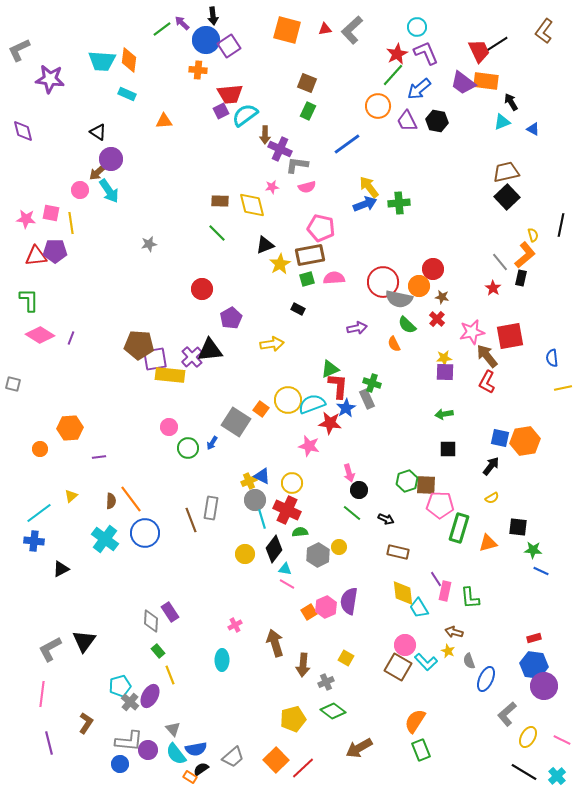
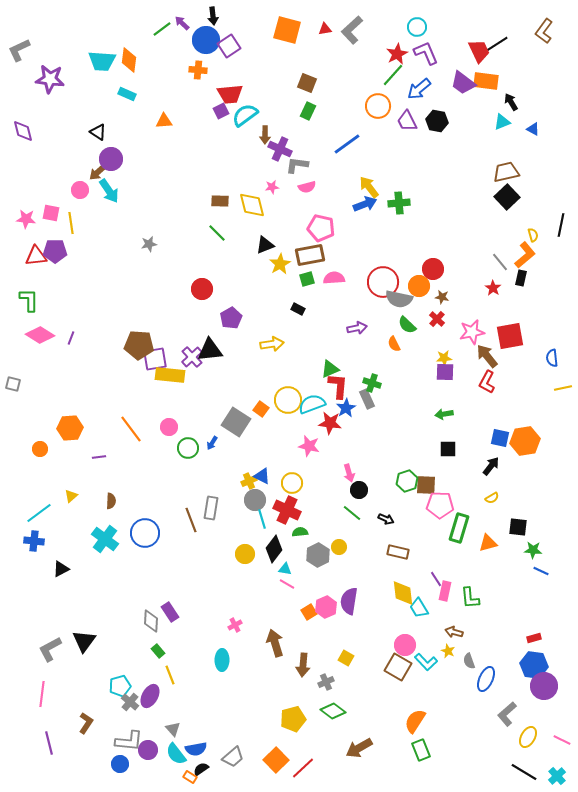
orange line at (131, 499): moved 70 px up
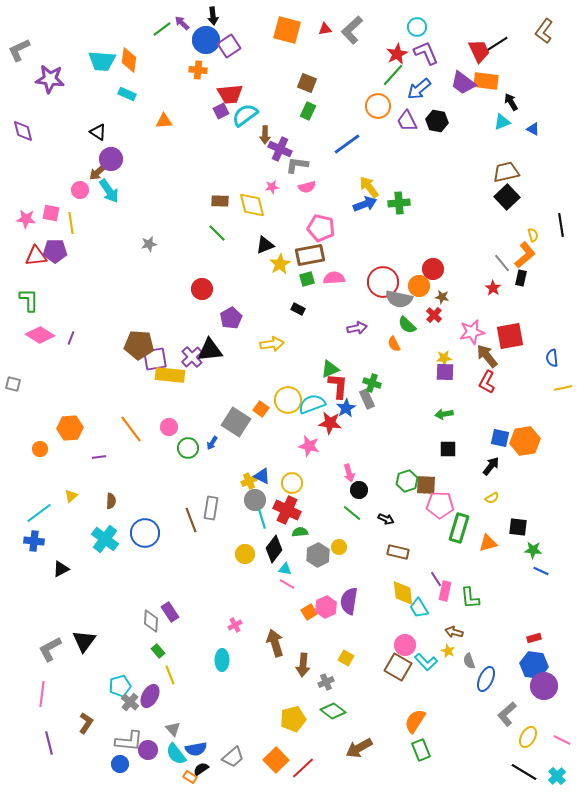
black line at (561, 225): rotated 20 degrees counterclockwise
gray line at (500, 262): moved 2 px right, 1 px down
red cross at (437, 319): moved 3 px left, 4 px up
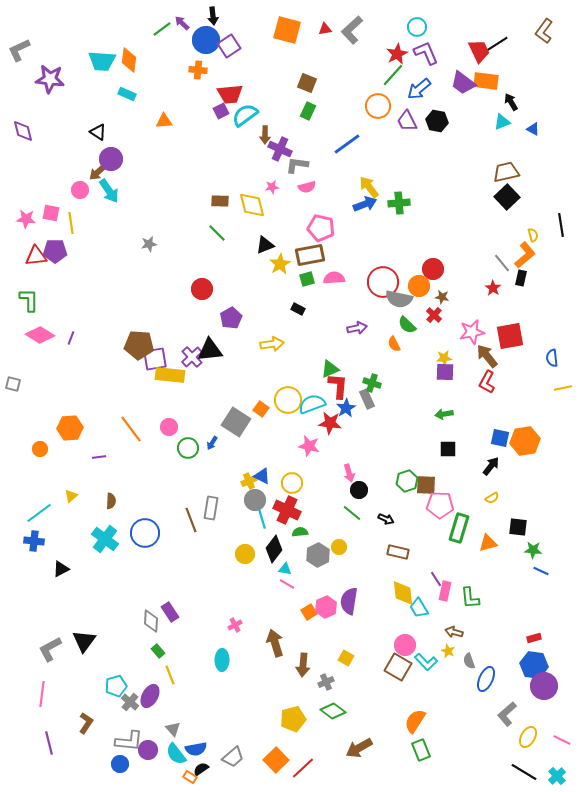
cyan pentagon at (120, 686): moved 4 px left
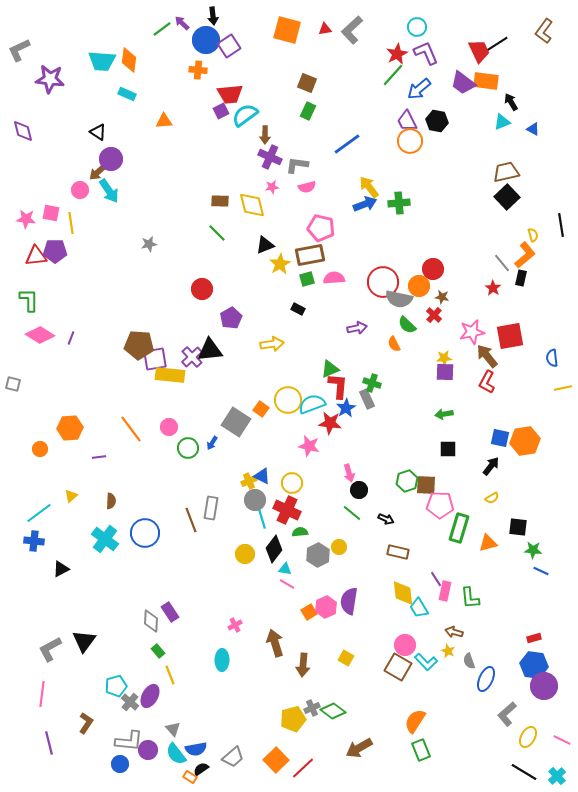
orange circle at (378, 106): moved 32 px right, 35 px down
purple cross at (280, 149): moved 10 px left, 8 px down
gray cross at (326, 682): moved 14 px left, 26 px down
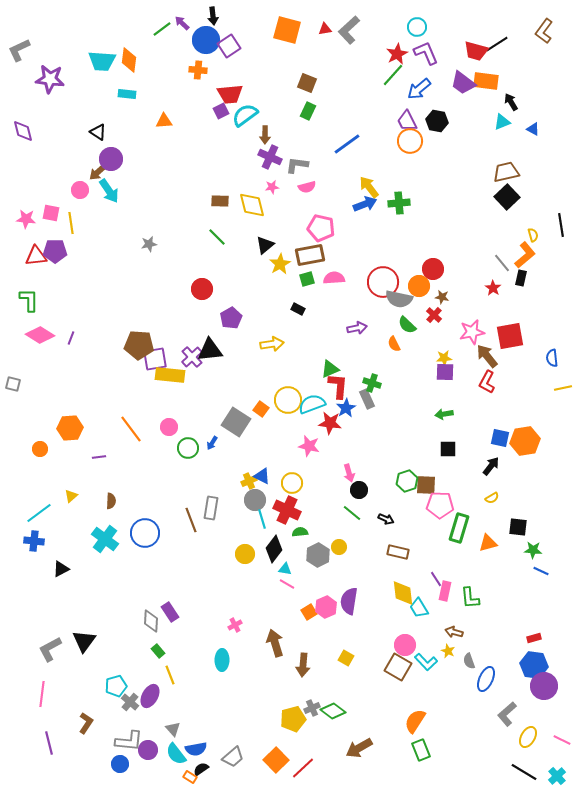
gray L-shape at (352, 30): moved 3 px left
red trapezoid at (479, 51): moved 3 px left; rotated 130 degrees clockwise
cyan rectangle at (127, 94): rotated 18 degrees counterclockwise
green line at (217, 233): moved 4 px down
black triangle at (265, 245): rotated 18 degrees counterclockwise
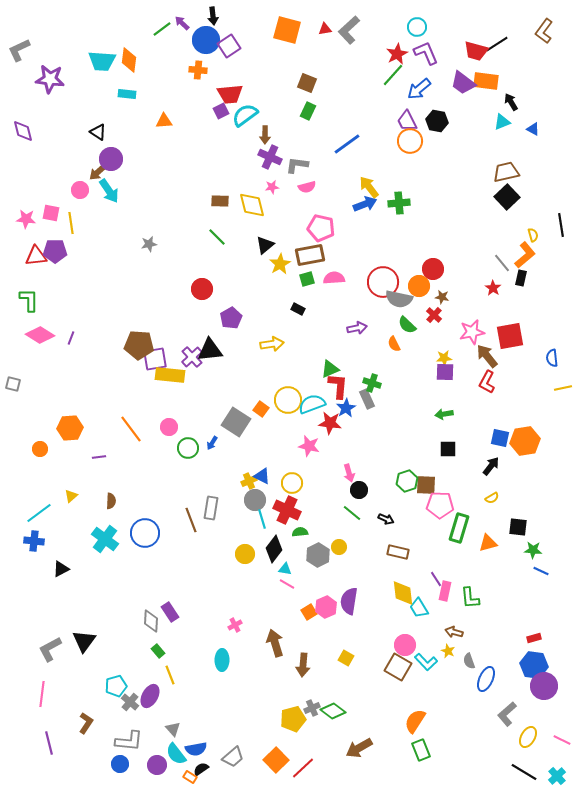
purple circle at (148, 750): moved 9 px right, 15 px down
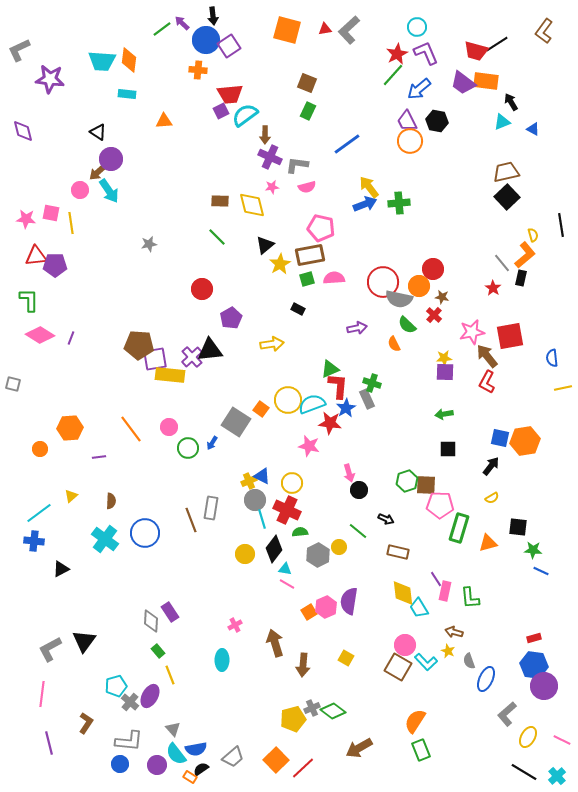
purple pentagon at (55, 251): moved 14 px down
green line at (352, 513): moved 6 px right, 18 px down
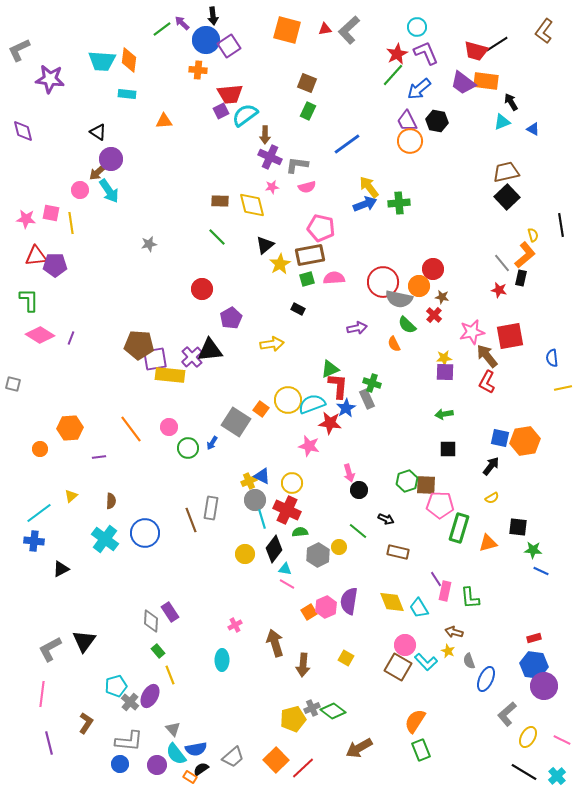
red star at (493, 288): moved 6 px right, 2 px down; rotated 21 degrees counterclockwise
yellow diamond at (403, 593): moved 11 px left, 9 px down; rotated 16 degrees counterclockwise
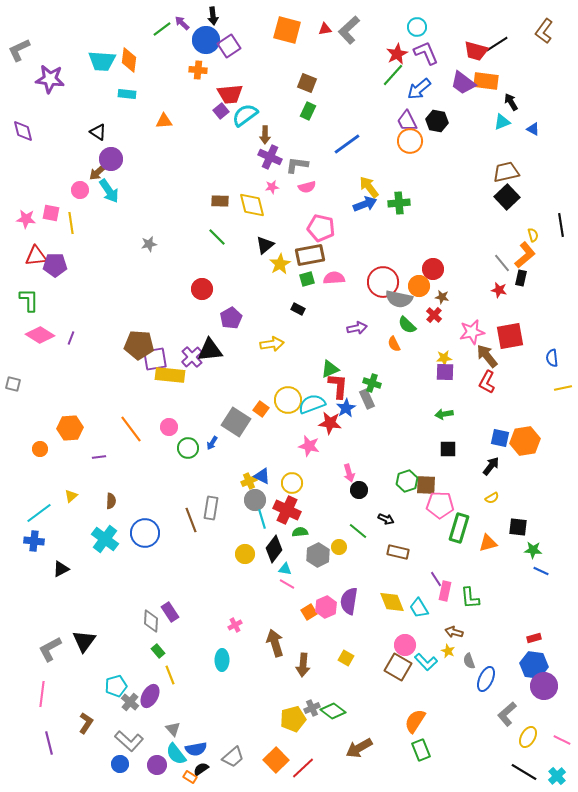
purple square at (221, 111): rotated 14 degrees counterclockwise
gray L-shape at (129, 741): rotated 36 degrees clockwise
